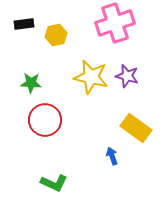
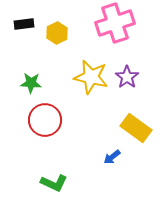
yellow hexagon: moved 1 px right, 2 px up; rotated 15 degrees counterclockwise
purple star: moved 1 px down; rotated 20 degrees clockwise
blue arrow: moved 1 px down; rotated 108 degrees counterclockwise
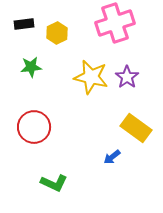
green star: moved 16 px up; rotated 10 degrees counterclockwise
red circle: moved 11 px left, 7 px down
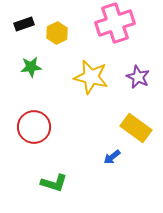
black rectangle: rotated 12 degrees counterclockwise
purple star: moved 11 px right; rotated 10 degrees counterclockwise
green L-shape: rotated 8 degrees counterclockwise
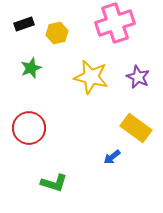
yellow hexagon: rotated 15 degrees clockwise
green star: moved 1 px down; rotated 15 degrees counterclockwise
red circle: moved 5 px left, 1 px down
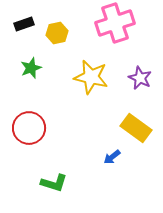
purple star: moved 2 px right, 1 px down
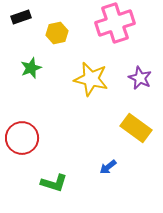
black rectangle: moved 3 px left, 7 px up
yellow star: moved 2 px down
red circle: moved 7 px left, 10 px down
blue arrow: moved 4 px left, 10 px down
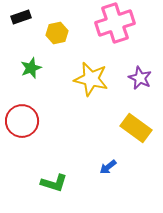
red circle: moved 17 px up
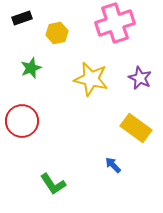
black rectangle: moved 1 px right, 1 px down
blue arrow: moved 5 px right, 2 px up; rotated 84 degrees clockwise
green L-shape: moved 1 px left, 1 px down; rotated 40 degrees clockwise
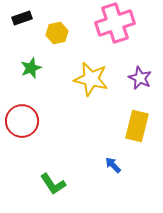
yellow rectangle: moved 1 px right, 2 px up; rotated 68 degrees clockwise
